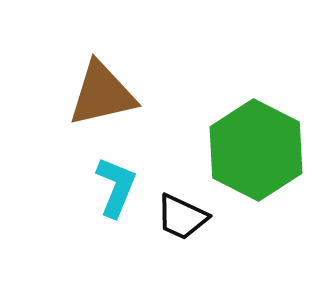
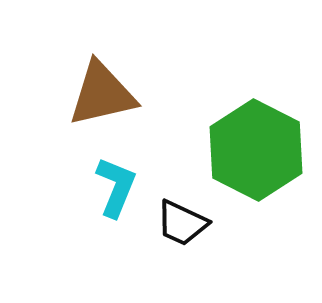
black trapezoid: moved 6 px down
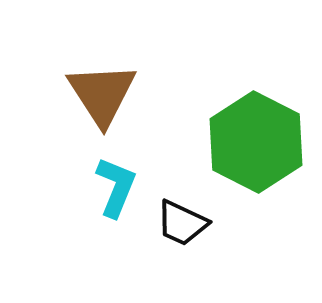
brown triangle: rotated 50 degrees counterclockwise
green hexagon: moved 8 px up
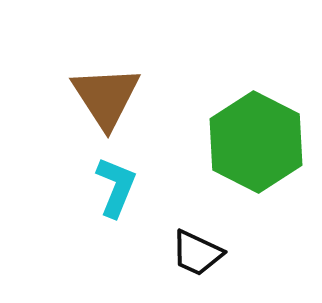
brown triangle: moved 4 px right, 3 px down
black trapezoid: moved 15 px right, 30 px down
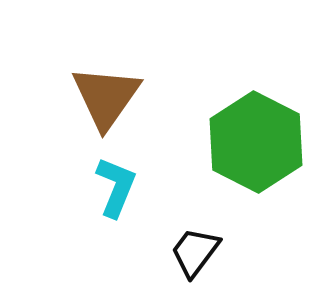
brown triangle: rotated 8 degrees clockwise
black trapezoid: moved 2 px left, 1 px up; rotated 102 degrees clockwise
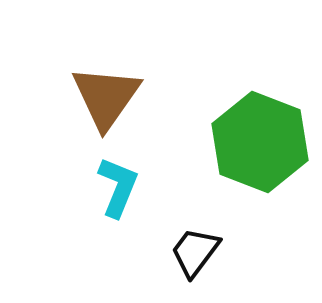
green hexagon: moved 4 px right; rotated 6 degrees counterclockwise
cyan L-shape: moved 2 px right
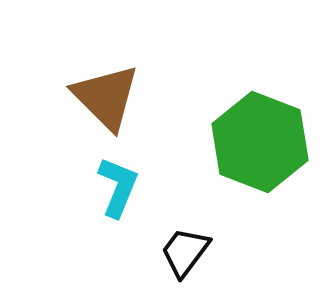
brown triangle: rotated 20 degrees counterclockwise
black trapezoid: moved 10 px left
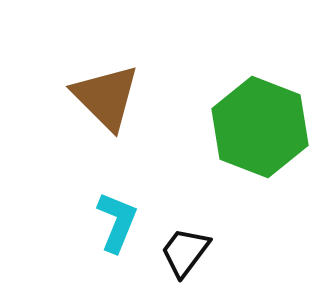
green hexagon: moved 15 px up
cyan L-shape: moved 1 px left, 35 px down
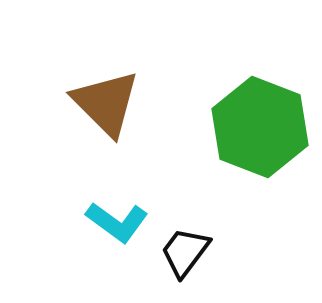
brown triangle: moved 6 px down
cyan L-shape: rotated 104 degrees clockwise
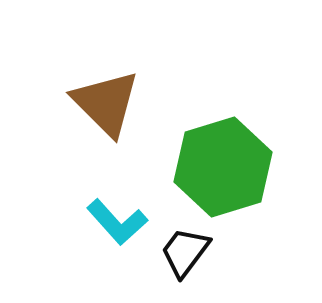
green hexagon: moved 37 px left, 40 px down; rotated 22 degrees clockwise
cyan L-shape: rotated 12 degrees clockwise
